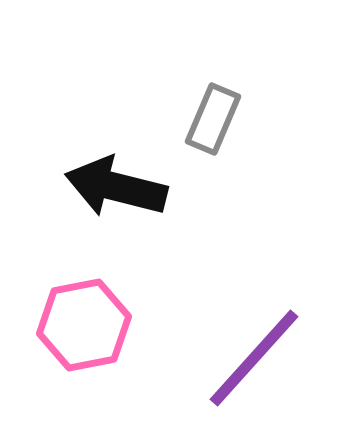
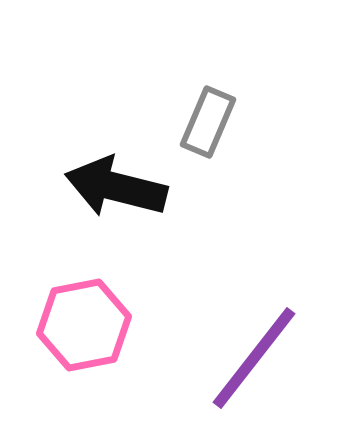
gray rectangle: moved 5 px left, 3 px down
purple line: rotated 4 degrees counterclockwise
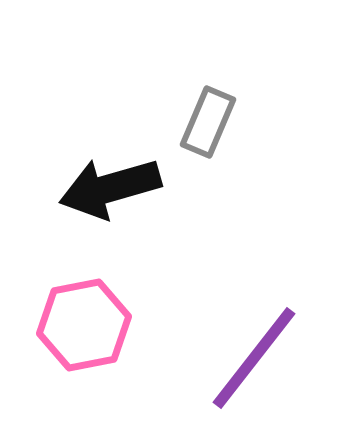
black arrow: moved 6 px left, 1 px down; rotated 30 degrees counterclockwise
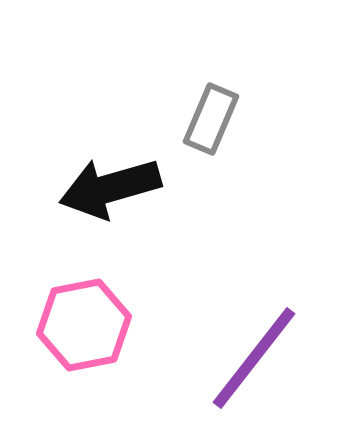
gray rectangle: moved 3 px right, 3 px up
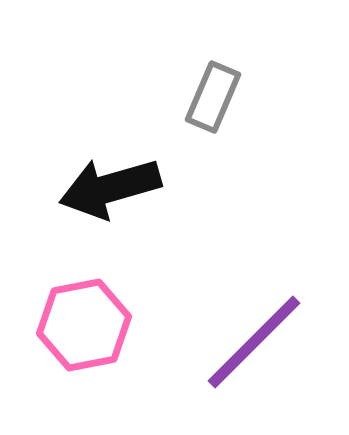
gray rectangle: moved 2 px right, 22 px up
purple line: moved 16 px up; rotated 7 degrees clockwise
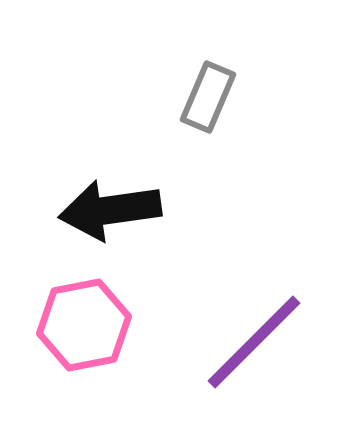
gray rectangle: moved 5 px left
black arrow: moved 22 px down; rotated 8 degrees clockwise
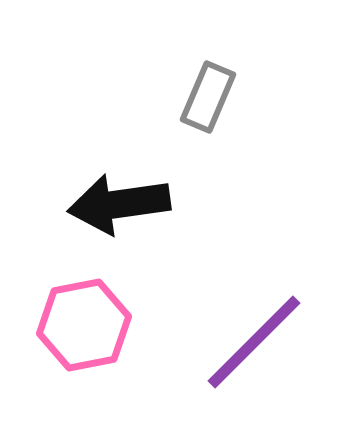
black arrow: moved 9 px right, 6 px up
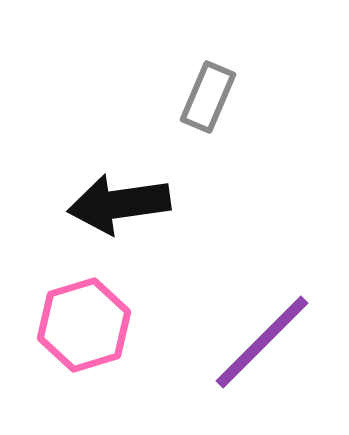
pink hexagon: rotated 6 degrees counterclockwise
purple line: moved 8 px right
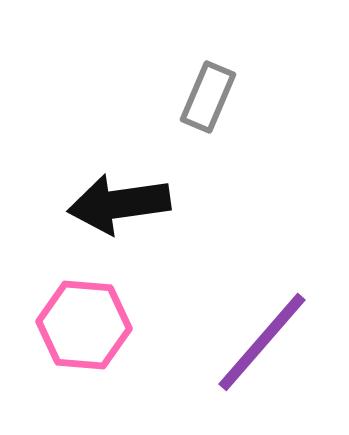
pink hexagon: rotated 22 degrees clockwise
purple line: rotated 4 degrees counterclockwise
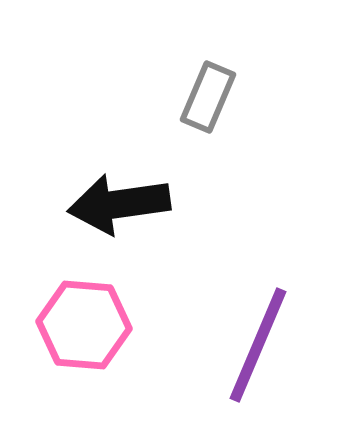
purple line: moved 4 px left, 3 px down; rotated 18 degrees counterclockwise
